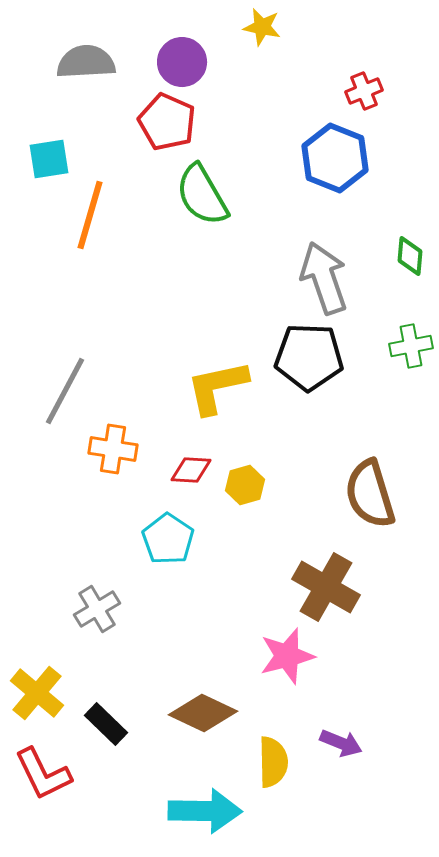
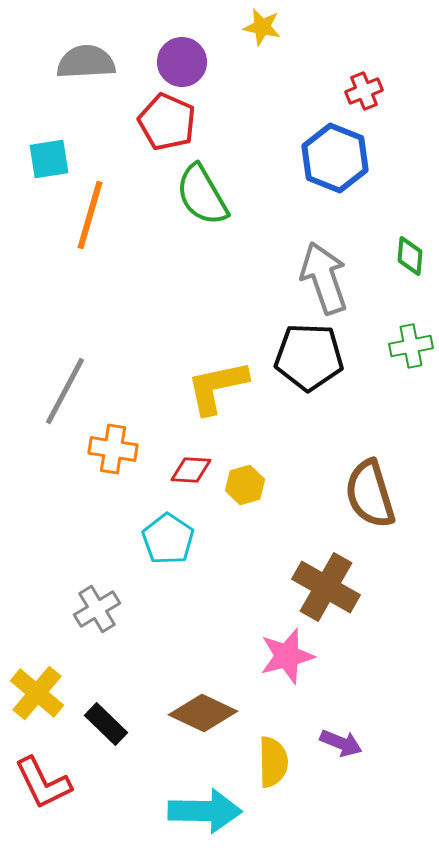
red L-shape: moved 9 px down
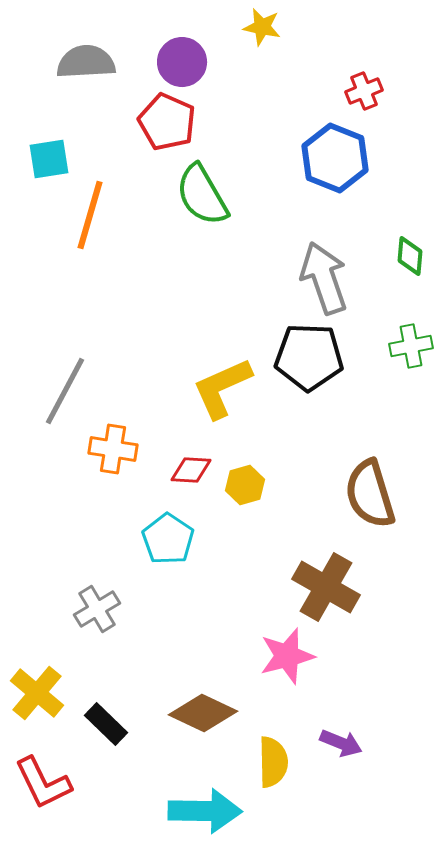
yellow L-shape: moved 5 px right, 1 px down; rotated 12 degrees counterclockwise
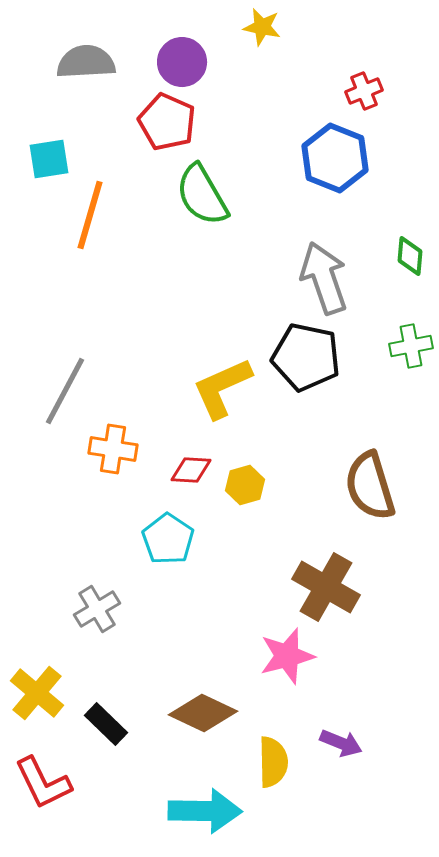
black pentagon: moved 3 px left; rotated 10 degrees clockwise
brown semicircle: moved 8 px up
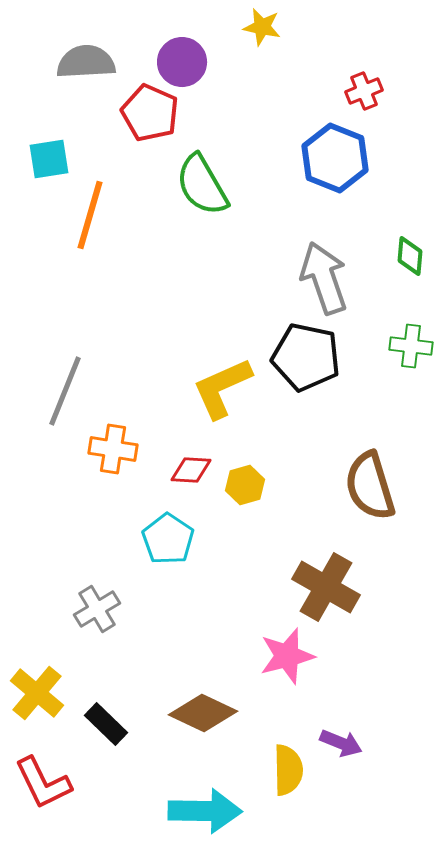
red pentagon: moved 17 px left, 9 px up
green semicircle: moved 10 px up
green cross: rotated 18 degrees clockwise
gray line: rotated 6 degrees counterclockwise
yellow semicircle: moved 15 px right, 8 px down
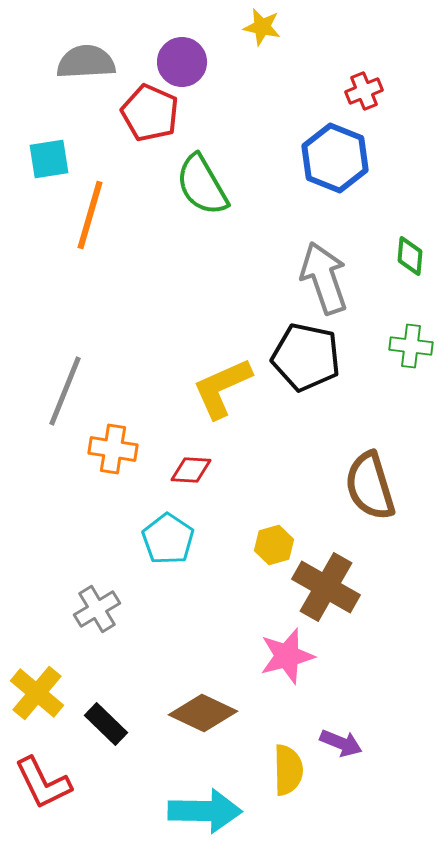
yellow hexagon: moved 29 px right, 60 px down
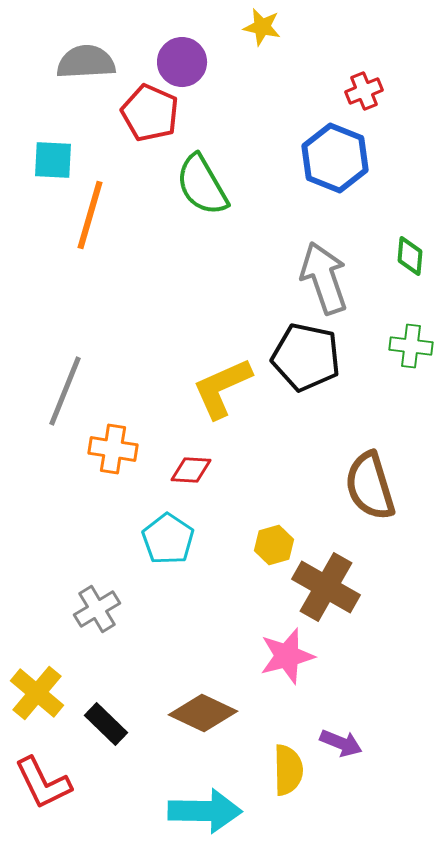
cyan square: moved 4 px right, 1 px down; rotated 12 degrees clockwise
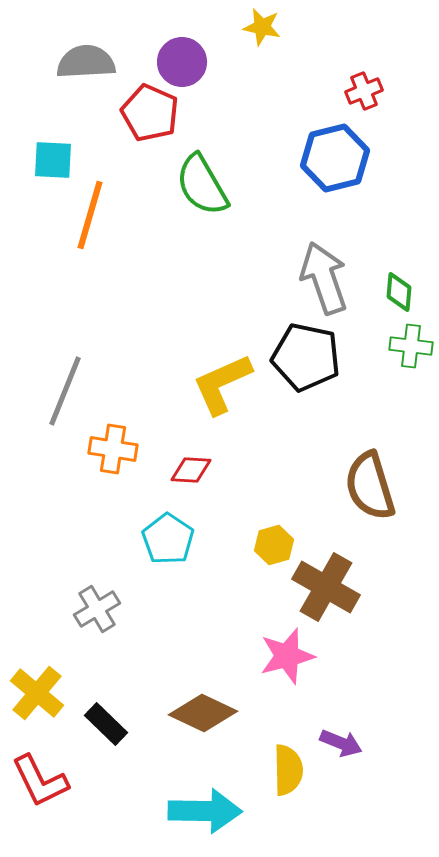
blue hexagon: rotated 24 degrees clockwise
green diamond: moved 11 px left, 36 px down
yellow L-shape: moved 4 px up
red L-shape: moved 3 px left, 2 px up
